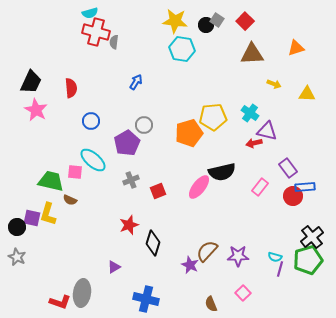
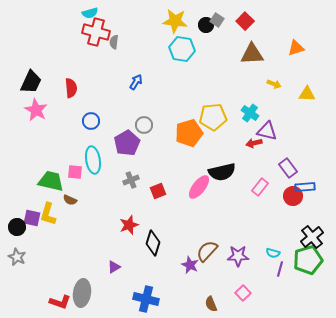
cyan ellipse at (93, 160): rotated 40 degrees clockwise
cyan semicircle at (275, 257): moved 2 px left, 4 px up
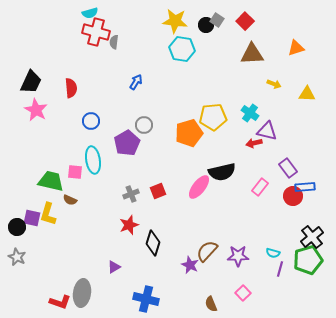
gray cross at (131, 180): moved 14 px down
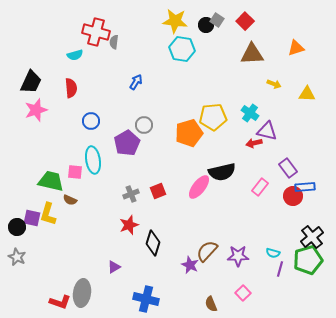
cyan semicircle at (90, 13): moved 15 px left, 42 px down
pink star at (36, 110): rotated 25 degrees clockwise
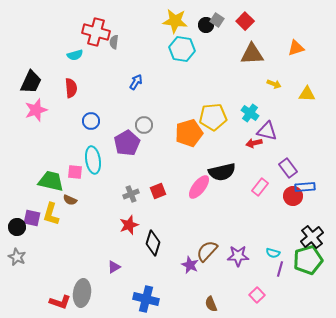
yellow L-shape at (48, 214): moved 3 px right
pink square at (243, 293): moved 14 px right, 2 px down
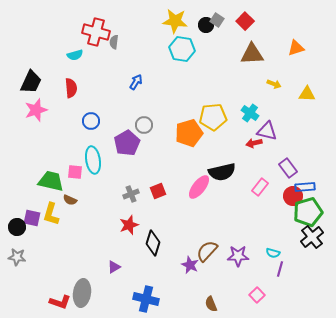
gray star at (17, 257): rotated 18 degrees counterclockwise
green pentagon at (308, 260): moved 48 px up
